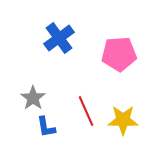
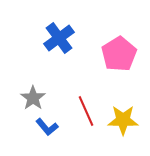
pink pentagon: rotated 28 degrees counterclockwise
blue L-shape: moved 1 px right; rotated 30 degrees counterclockwise
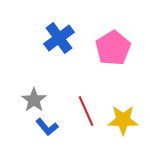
pink pentagon: moved 6 px left, 6 px up
gray star: moved 1 px right, 2 px down
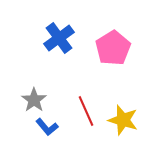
yellow star: rotated 16 degrees clockwise
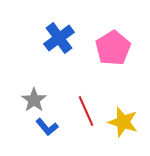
yellow star: moved 2 px down
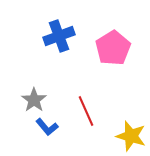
blue cross: moved 2 px up; rotated 16 degrees clockwise
yellow star: moved 8 px right, 14 px down
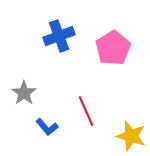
gray star: moved 10 px left, 7 px up
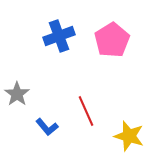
pink pentagon: moved 1 px left, 8 px up
gray star: moved 7 px left, 1 px down
yellow star: moved 2 px left
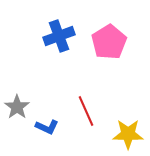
pink pentagon: moved 3 px left, 2 px down
gray star: moved 13 px down
blue L-shape: rotated 25 degrees counterclockwise
yellow star: moved 1 px left, 2 px up; rotated 16 degrees counterclockwise
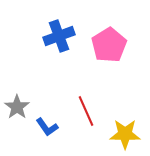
pink pentagon: moved 3 px down
blue L-shape: rotated 30 degrees clockwise
yellow star: moved 3 px left
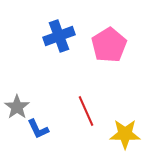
blue L-shape: moved 9 px left, 2 px down; rotated 10 degrees clockwise
